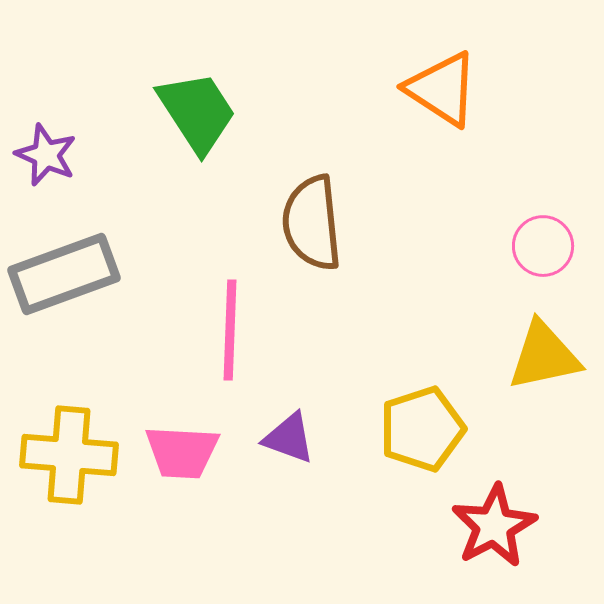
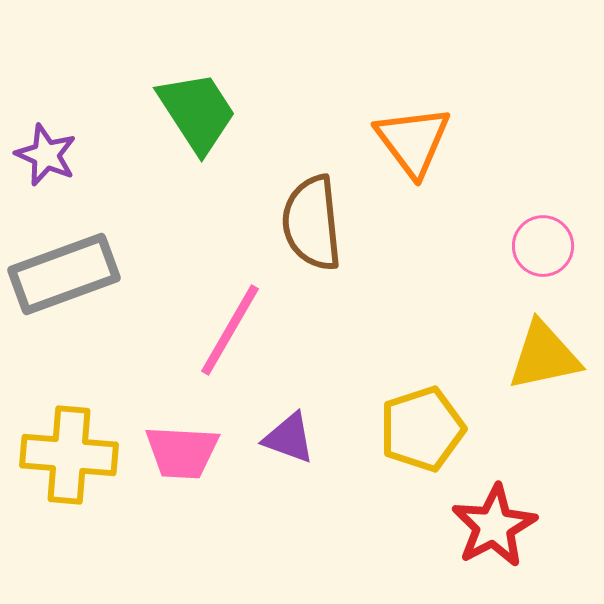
orange triangle: moved 29 px left, 52 px down; rotated 20 degrees clockwise
pink line: rotated 28 degrees clockwise
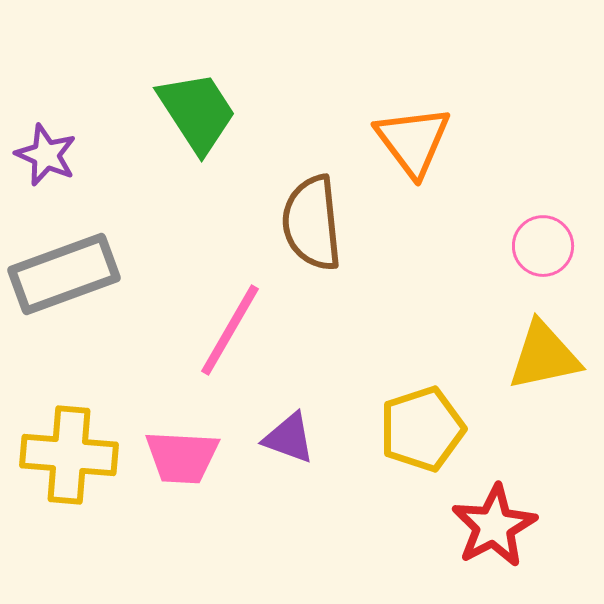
pink trapezoid: moved 5 px down
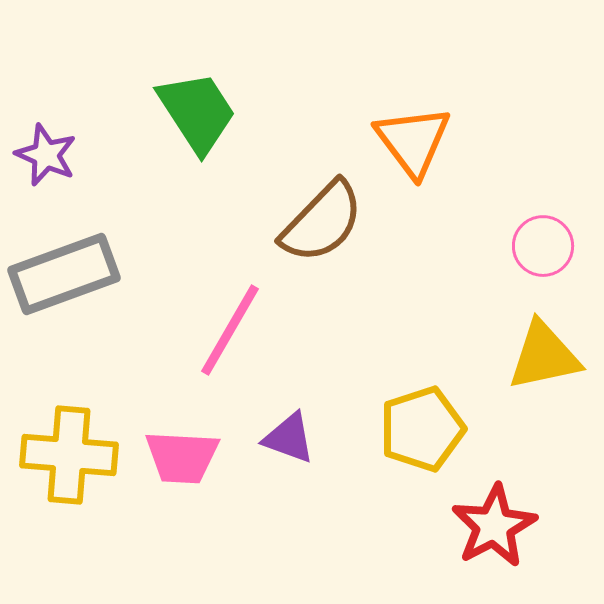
brown semicircle: moved 10 px right, 1 px up; rotated 130 degrees counterclockwise
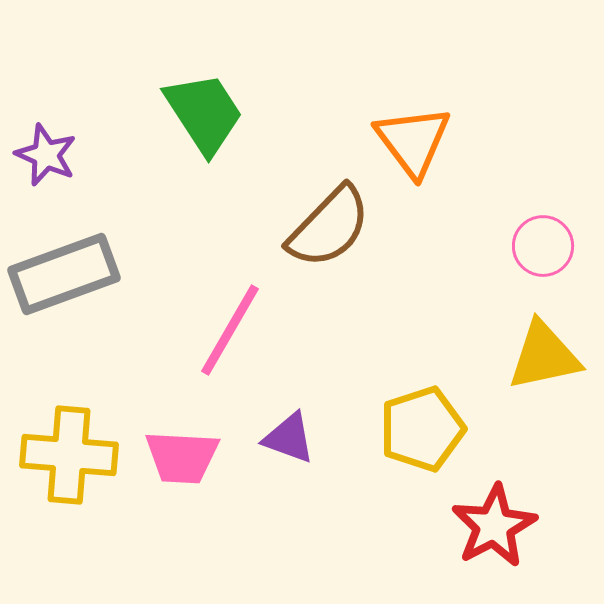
green trapezoid: moved 7 px right, 1 px down
brown semicircle: moved 7 px right, 5 px down
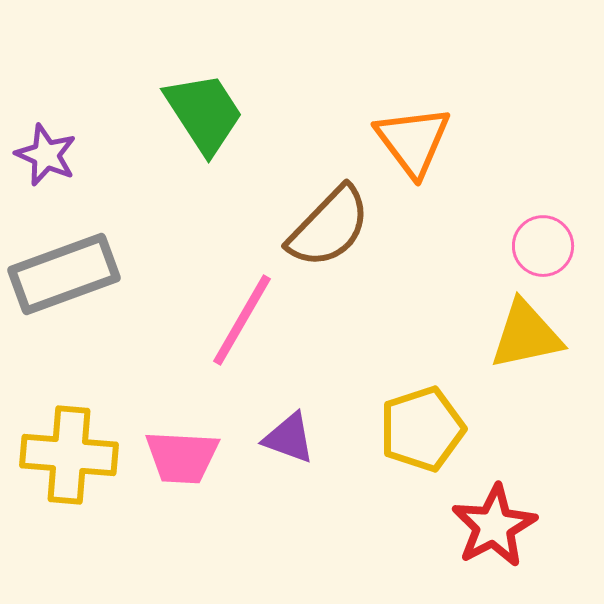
pink line: moved 12 px right, 10 px up
yellow triangle: moved 18 px left, 21 px up
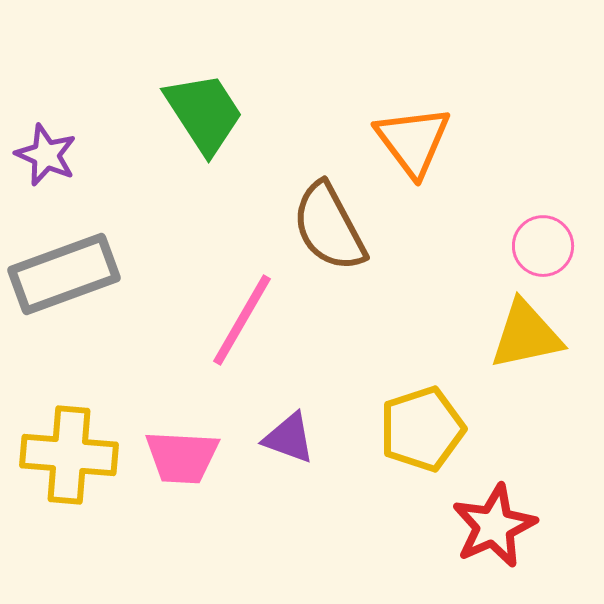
brown semicircle: rotated 108 degrees clockwise
red star: rotated 4 degrees clockwise
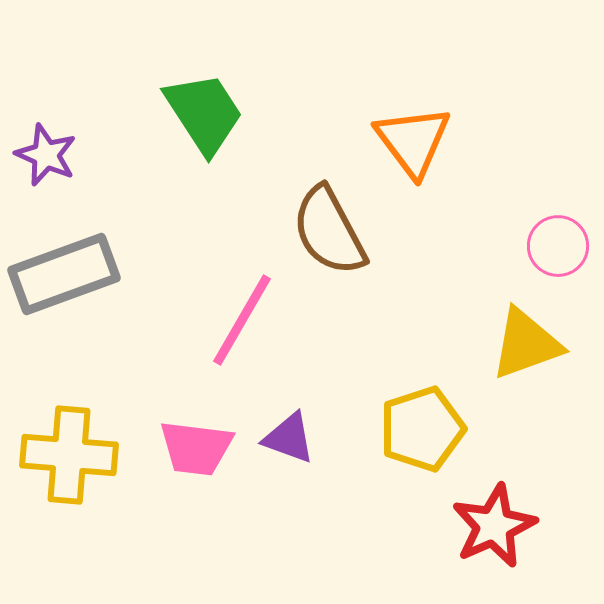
brown semicircle: moved 4 px down
pink circle: moved 15 px right
yellow triangle: moved 9 px down; rotated 8 degrees counterclockwise
pink trapezoid: moved 14 px right, 9 px up; rotated 4 degrees clockwise
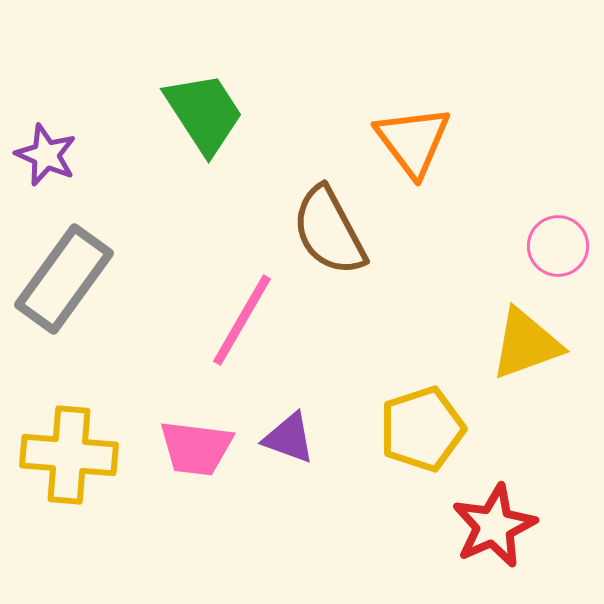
gray rectangle: moved 5 px down; rotated 34 degrees counterclockwise
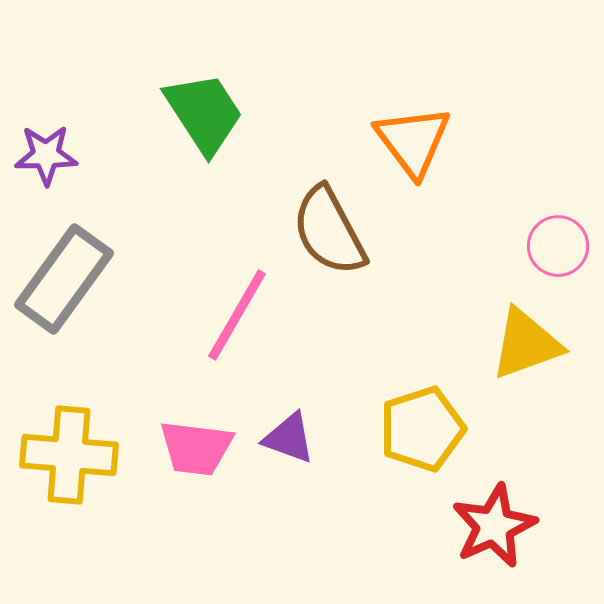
purple star: rotated 24 degrees counterclockwise
pink line: moved 5 px left, 5 px up
